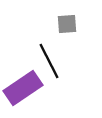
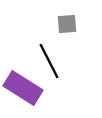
purple rectangle: rotated 66 degrees clockwise
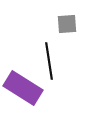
black line: rotated 18 degrees clockwise
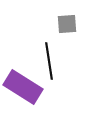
purple rectangle: moved 1 px up
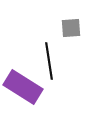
gray square: moved 4 px right, 4 px down
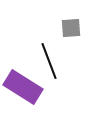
black line: rotated 12 degrees counterclockwise
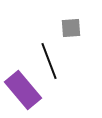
purple rectangle: moved 3 px down; rotated 18 degrees clockwise
